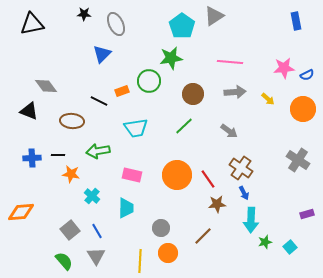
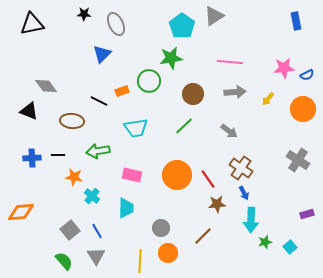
yellow arrow at (268, 99): rotated 88 degrees clockwise
orange star at (71, 174): moved 3 px right, 3 px down
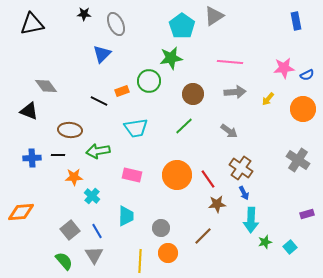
brown ellipse at (72, 121): moved 2 px left, 9 px down
orange star at (74, 177): rotated 12 degrees counterclockwise
cyan trapezoid at (126, 208): moved 8 px down
gray triangle at (96, 256): moved 2 px left, 1 px up
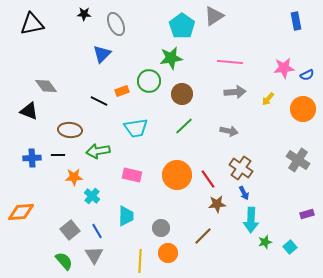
brown circle at (193, 94): moved 11 px left
gray arrow at (229, 131): rotated 24 degrees counterclockwise
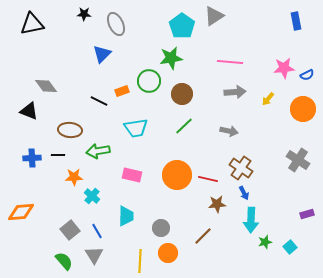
red line at (208, 179): rotated 42 degrees counterclockwise
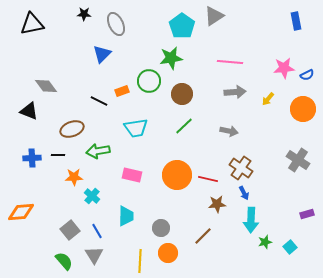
brown ellipse at (70, 130): moved 2 px right, 1 px up; rotated 25 degrees counterclockwise
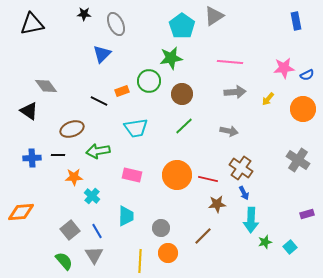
black triangle at (29, 111): rotated 12 degrees clockwise
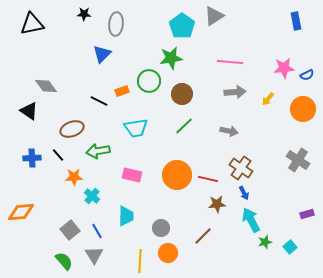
gray ellipse at (116, 24): rotated 30 degrees clockwise
black line at (58, 155): rotated 48 degrees clockwise
cyan arrow at (251, 220): rotated 150 degrees clockwise
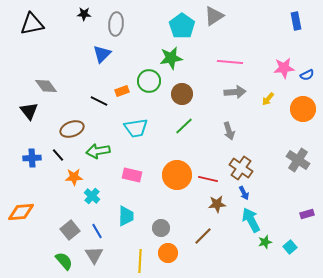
black triangle at (29, 111): rotated 18 degrees clockwise
gray arrow at (229, 131): rotated 60 degrees clockwise
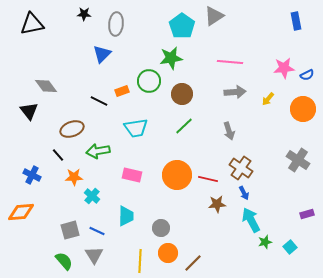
blue cross at (32, 158): moved 17 px down; rotated 30 degrees clockwise
gray square at (70, 230): rotated 24 degrees clockwise
blue line at (97, 231): rotated 35 degrees counterclockwise
brown line at (203, 236): moved 10 px left, 27 px down
